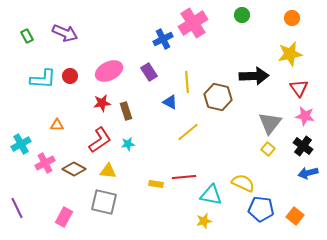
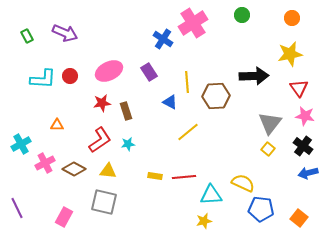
blue cross at (163, 39): rotated 30 degrees counterclockwise
brown hexagon at (218, 97): moved 2 px left, 1 px up; rotated 16 degrees counterclockwise
yellow rectangle at (156, 184): moved 1 px left, 8 px up
cyan triangle at (211, 195): rotated 15 degrees counterclockwise
orange square at (295, 216): moved 4 px right, 2 px down
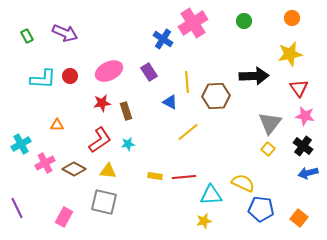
green circle at (242, 15): moved 2 px right, 6 px down
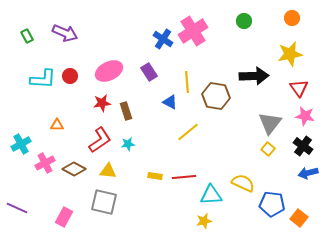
pink cross at (193, 23): moved 8 px down
brown hexagon at (216, 96): rotated 12 degrees clockwise
purple line at (17, 208): rotated 40 degrees counterclockwise
blue pentagon at (261, 209): moved 11 px right, 5 px up
